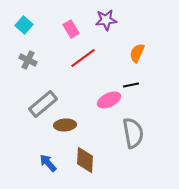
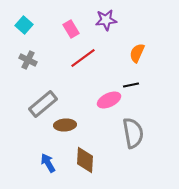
blue arrow: rotated 12 degrees clockwise
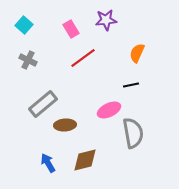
pink ellipse: moved 10 px down
brown diamond: rotated 72 degrees clockwise
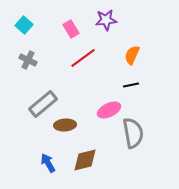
orange semicircle: moved 5 px left, 2 px down
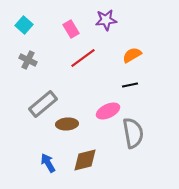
orange semicircle: rotated 36 degrees clockwise
black line: moved 1 px left
pink ellipse: moved 1 px left, 1 px down
brown ellipse: moved 2 px right, 1 px up
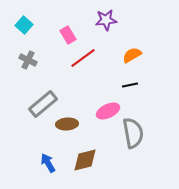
pink rectangle: moved 3 px left, 6 px down
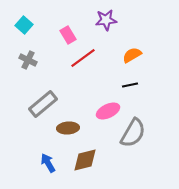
brown ellipse: moved 1 px right, 4 px down
gray semicircle: rotated 40 degrees clockwise
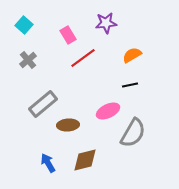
purple star: moved 3 px down
gray cross: rotated 24 degrees clockwise
brown ellipse: moved 3 px up
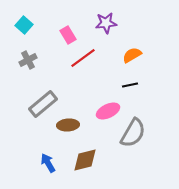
gray cross: rotated 12 degrees clockwise
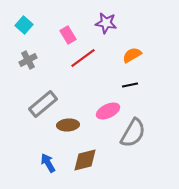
purple star: rotated 15 degrees clockwise
